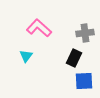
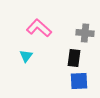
gray cross: rotated 12 degrees clockwise
black rectangle: rotated 18 degrees counterclockwise
blue square: moved 5 px left
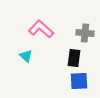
pink L-shape: moved 2 px right, 1 px down
cyan triangle: rotated 24 degrees counterclockwise
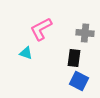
pink L-shape: rotated 70 degrees counterclockwise
cyan triangle: moved 3 px up; rotated 24 degrees counterclockwise
blue square: rotated 30 degrees clockwise
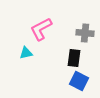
cyan triangle: rotated 32 degrees counterclockwise
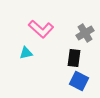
pink L-shape: rotated 110 degrees counterclockwise
gray cross: rotated 36 degrees counterclockwise
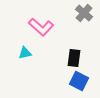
pink L-shape: moved 2 px up
gray cross: moved 1 px left, 20 px up; rotated 18 degrees counterclockwise
cyan triangle: moved 1 px left
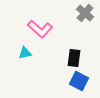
gray cross: moved 1 px right
pink L-shape: moved 1 px left, 2 px down
